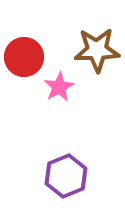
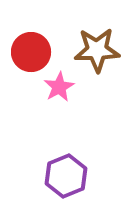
red circle: moved 7 px right, 5 px up
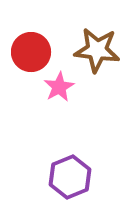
brown star: rotated 9 degrees clockwise
purple hexagon: moved 4 px right, 1 px down
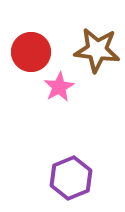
purple hexagon: moved 1 px right, 1 px down
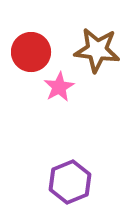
purple hexagon: moved 1 px left, 4 px down
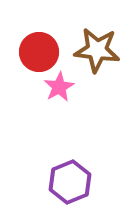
red circle: moved 8 px right
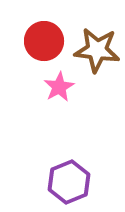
red circle: moved 5 px right, 11 px up
purple hexagon: moved 1 px left
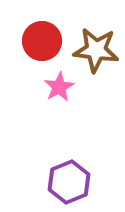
red circle: moved 2 px left
brown star: moved 1 px left
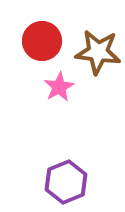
brown star: moved 2 px right, 2 px down
purple hexagon: moved 3 px left
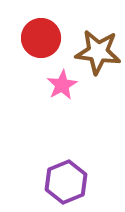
red circle: moved 1 px left, 3 px up
pink star: moved 3 px right, 2 px up
